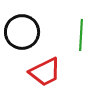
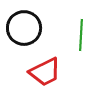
black circle: moved 2 px right, 4 px up
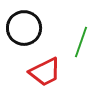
green line: moved 7 px down; rotated 16 degrees clockwise
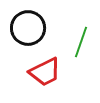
black circle: moved 4 px right
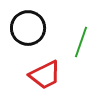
red trapezoid: moved 3 px down
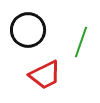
black circle: moved 2 px down
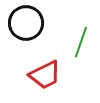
black circle: moved 2 px left, 7 px up
